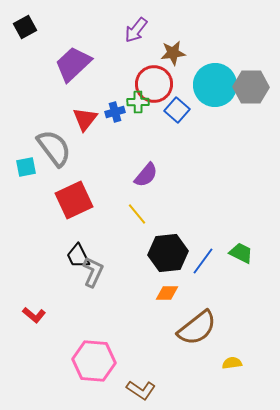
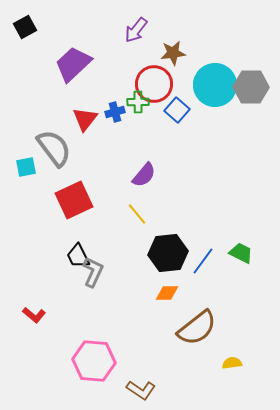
purple semicircle: moved 2 px left
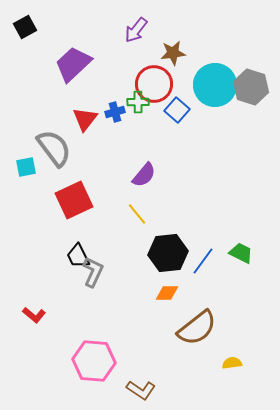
gray hexagon: rotated 16 degrees clockwise
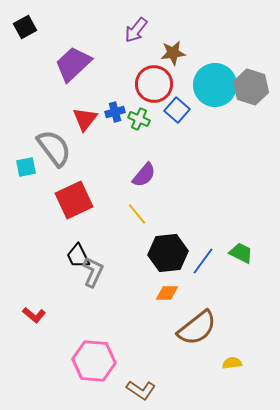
green cross: moved 1 px right, 17 px down; rotated 25 degrees clockwise
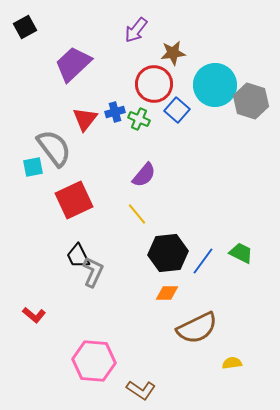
gray hexagon: moved 14 px down
cyan square: moved 7 px right
brown semicircle: rotated 12 degrees clockwise
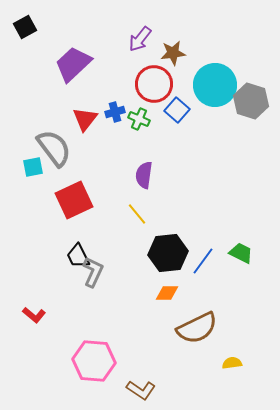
purple arrow: moved 4 px right, 9 px down
purple semicircle: rotated 148 degrees clockwise
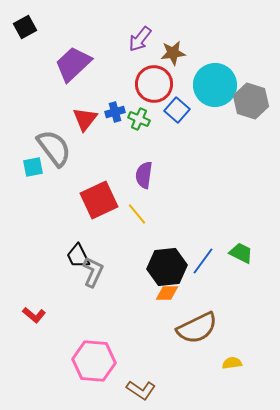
red square: moved 25 px right
black hexagon: moved 1 px left, 14 px down
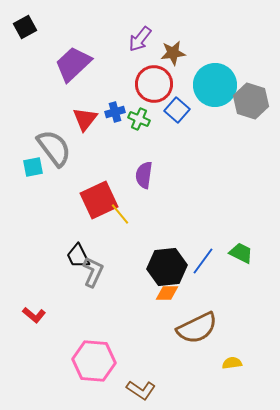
yellow line: moved 17 px left
